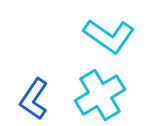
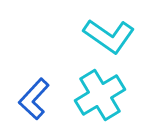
blue L-shape: rotated 9 degrees clockwise
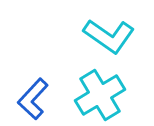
blue L-shape: moved 1 px left
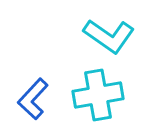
cyan cross: moved 2 px left; rotated 21 degrees clockwise
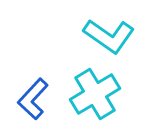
cyan cross: moved 3 px left, 1 px up; rotated 21 degrees counterclockwise
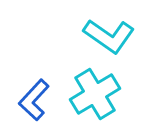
blue L-shape: moved 1 px right, 1 px down
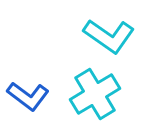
blue L-shape: moved 6 px left, 4 px up; rotated 96 degrees counterclockwise
